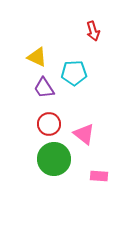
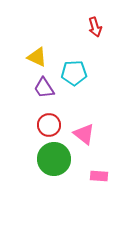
red arrow: moved 2 px right, 4 px up
red circle: moved 1 px down
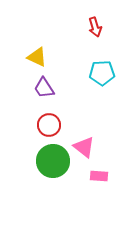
cyan pentagon: moved 28 px right
pink triangle: moved 13 px down
green circle: moved 1 px left, 2 px down
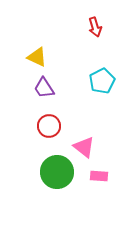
cyan pentagon: moved 8 px down; rotated 25 degrees counterclockwise
red circle: moved 1 px down
green circle: moved 4 px right, 11 px down
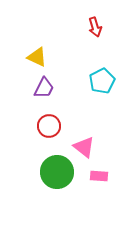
purple trapezoid: rotated 120 degrees counterclockwise
